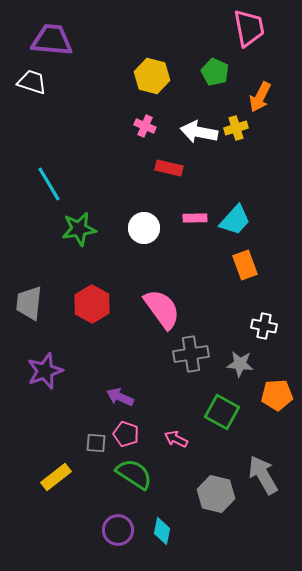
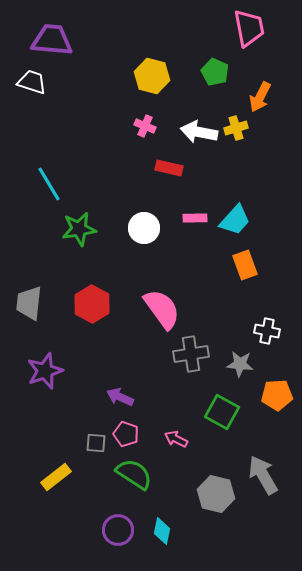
white cross: moved 3 px right, 5 px down
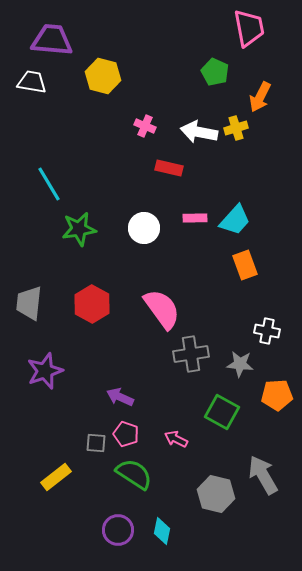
yellow hexagon: moved 49 px left
white trapezoid: rotated 8 degrees counterclockwise
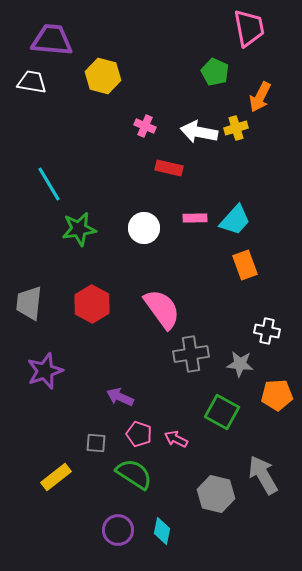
pink pentagon: moved 13 px right
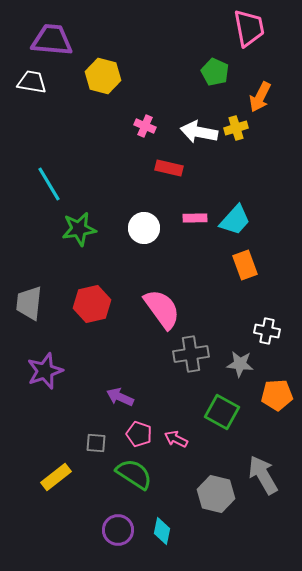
red hexagon: rotated 18 degrees clockwise
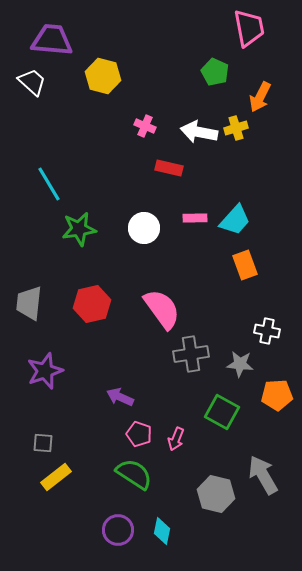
white trapezoid: rotated 32 degrees clockwise
pink arrow: rotated 95 degrees counterclockwise
gray square: moved 53 px left
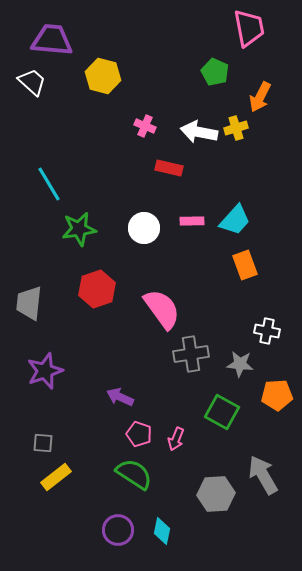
pink rectangle: moved 3 px left, 3 px down
red hexagon: moved 5 px right, 15 px up; rotated 6 degrees counterclockwise
gray hexagon: rotated 18 degrees counterclockwise
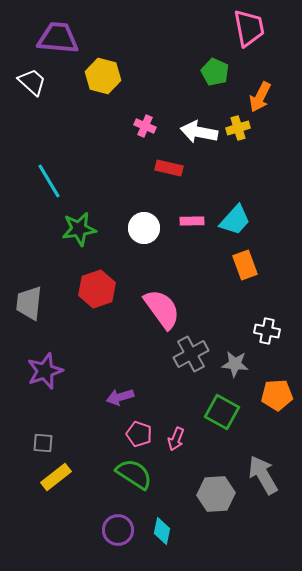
purple trapezoid: moved 6 px right, 2 px up
yellow cross: moved 2 px right
cyan line: moved 3 px up
gray cross: rotated 20 degrees counterclockwise
gray star: moved 5 px left
purple arrow: rotated 40 degrees counterclockwise
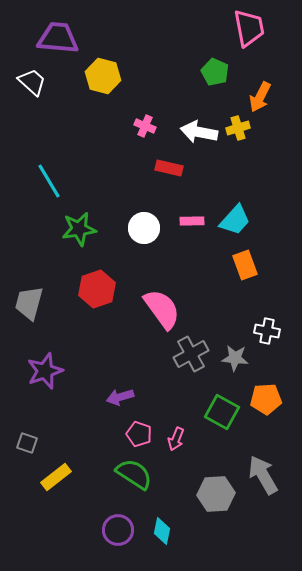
gray trapezoid: rotated 9 degrees clockwise
gray star: moved 6 px up
orange pentagon: moved 11 px left, 4 px down
gray square: moved 16 px left; rotated 15 degrees clockwise
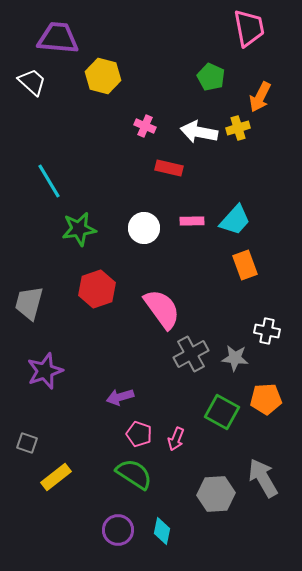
green pentagon: moved 4 px left, 5 px down
gray arrow: moved 3 px down
